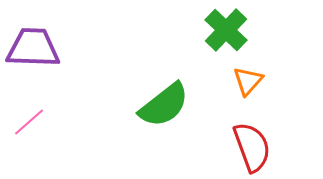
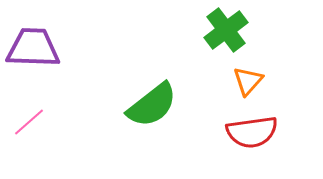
green cross: rotated 9 degrees clockwise
green semicircle: moved 12 px left
red semicircle: moved 15 px up; rotated 102 degrees clockwise
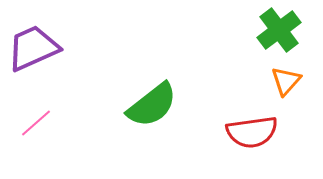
green cross: moved 53 px right
purple trapezoid: rotated 26 degrees counterclockwise
orange triangle: moved 38 px right
pink line: moved 7 px right, 1 px down
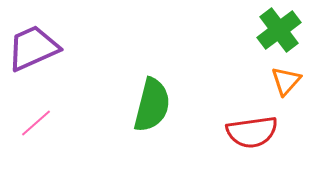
green semicircle: rotated 38 degrees counterclockwise
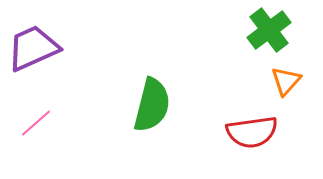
green cross: moved 10 px left
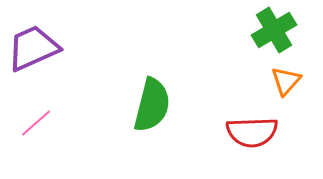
green cross: moved 5 px right; rotated 6 degrees clockwise
red semicircle: rotated 6 degrees clockwise
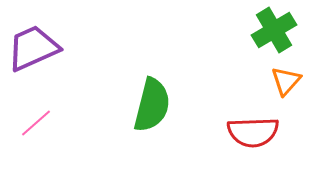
red semicircle: moved 1 px right
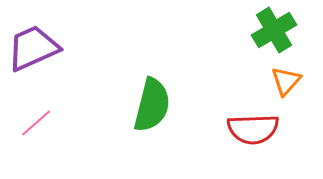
red semicircle: moved 3 px up
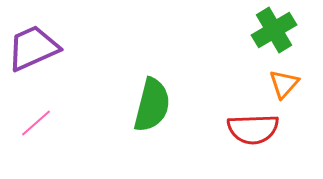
orange triangle: moved 2 px left, 3 px down
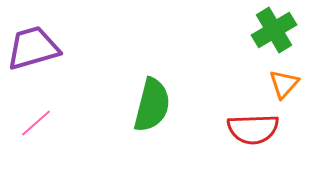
purple trapezoid: rotated 8 degrees clockwise
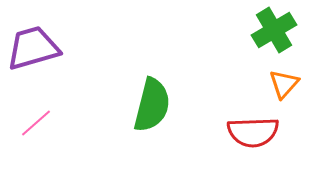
red semicircle: moved 3 px down
